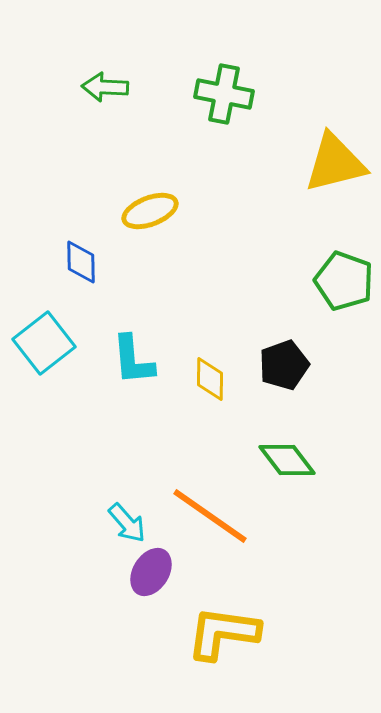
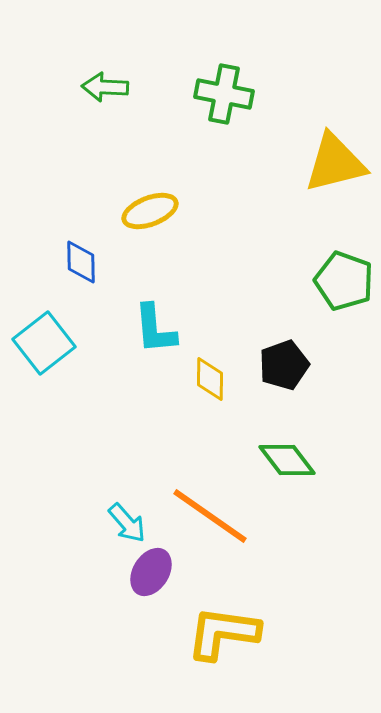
cyan L-shape: moved 22 px right, 31 px up
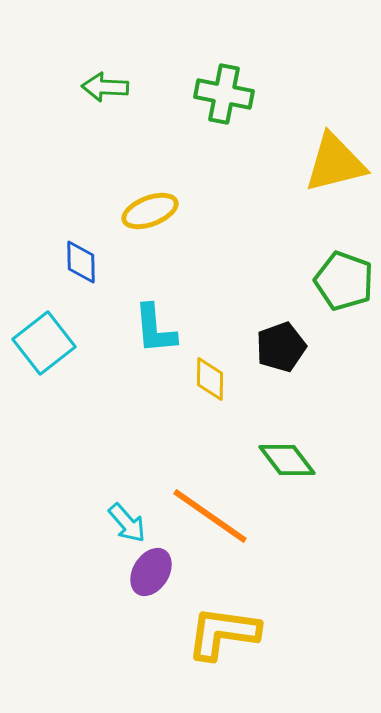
black pentagon: moved 3 px left, 18 px up
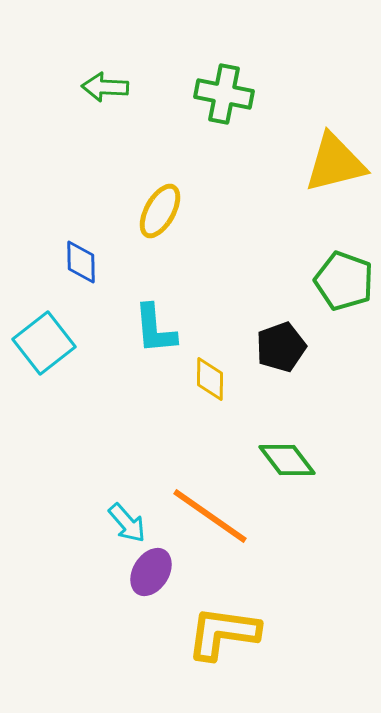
yellow ellipse: moved 10 px right; rotated 40 degrees counterclockwise
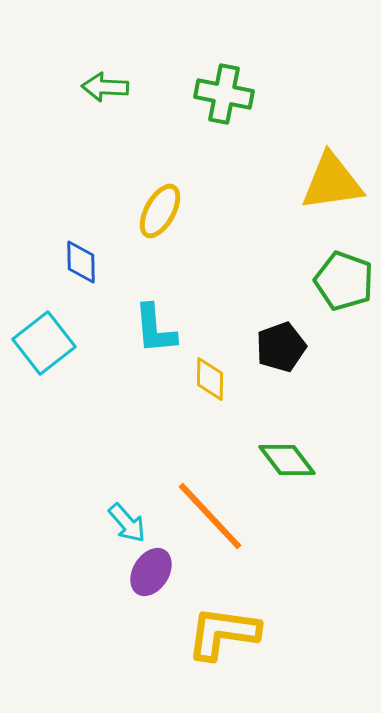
yellow triangle: moved 3 px left, 19 px down; rotated 6 degrees clockwise
orange line: rotated 12 degrees clockwise
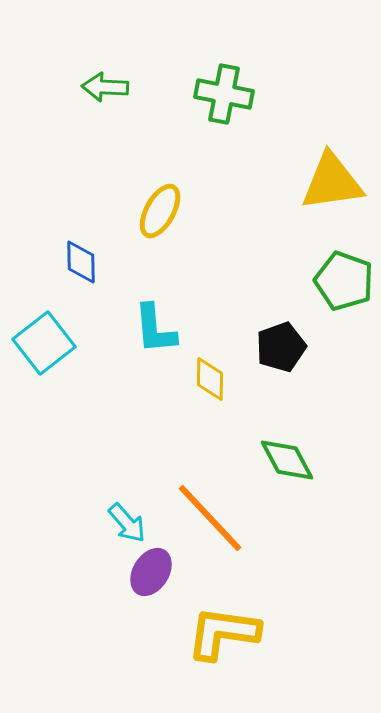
green diamond: rotated 10 degrees clockwise
orange line: moved 2 px down
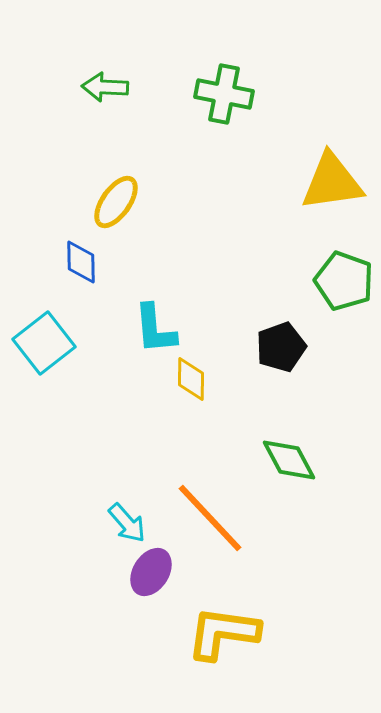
yellow ellipse: moved 44 px left, 9 px up; rotated 6 degrees clockwise
yellow diamond: moved 19 px left
green diamond: moved 2 px right
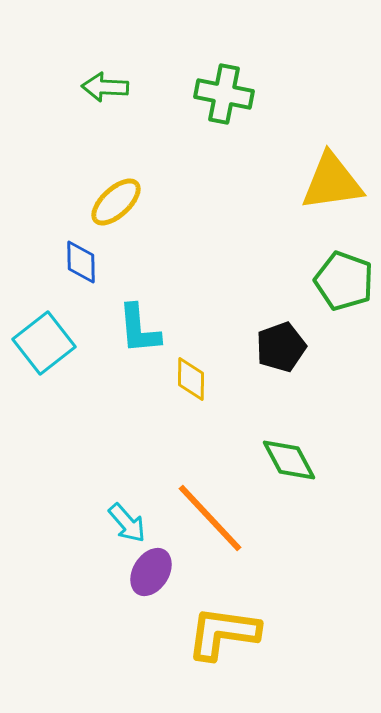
yellow ellipse: rotated 12 degrees clockwise
cyan L-shape: moved 16 px left
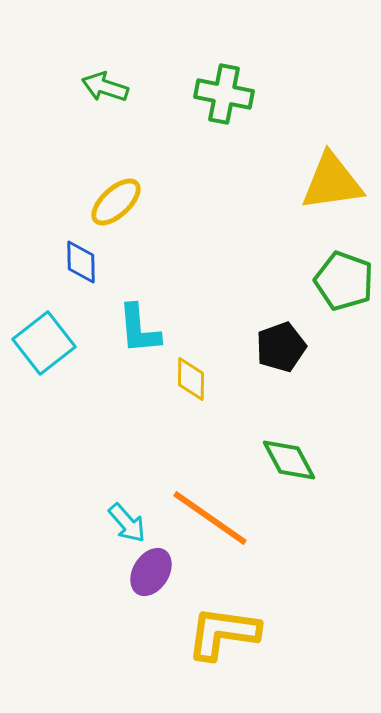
green arrow: rotated 15 degrees clockwise
orange line: rotated 12 degrees counterclockwise
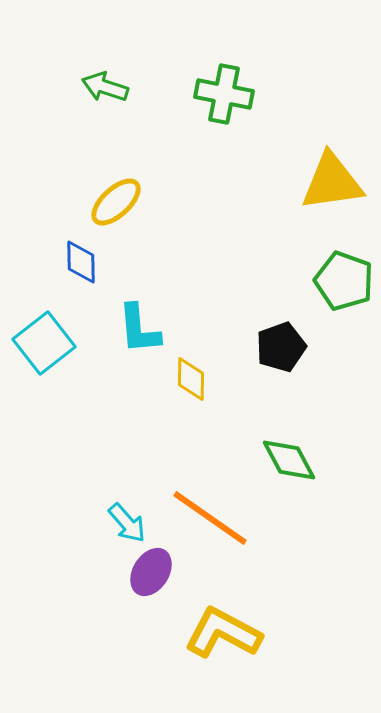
yellow L-shape: rotated 20 degrees clockwise
